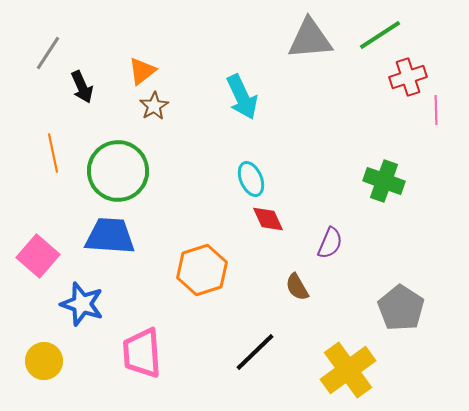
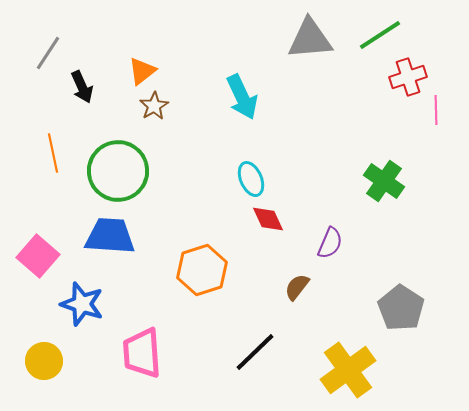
green cross: rotated 15 degrees clockwise
brown semicircle: rotated 68 degrees clockwise
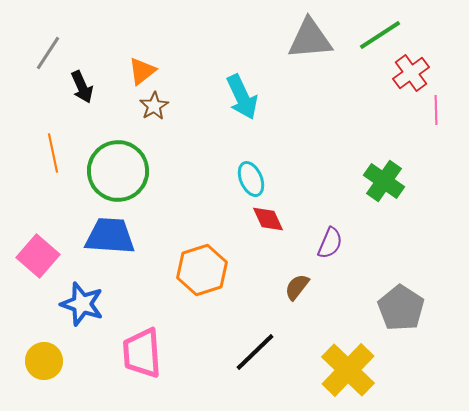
red cross: moved 3 px right, 4 px up; rotated 18 degrees counterclockwise
yellow cross: rotated 10 degrees counterclockwise
